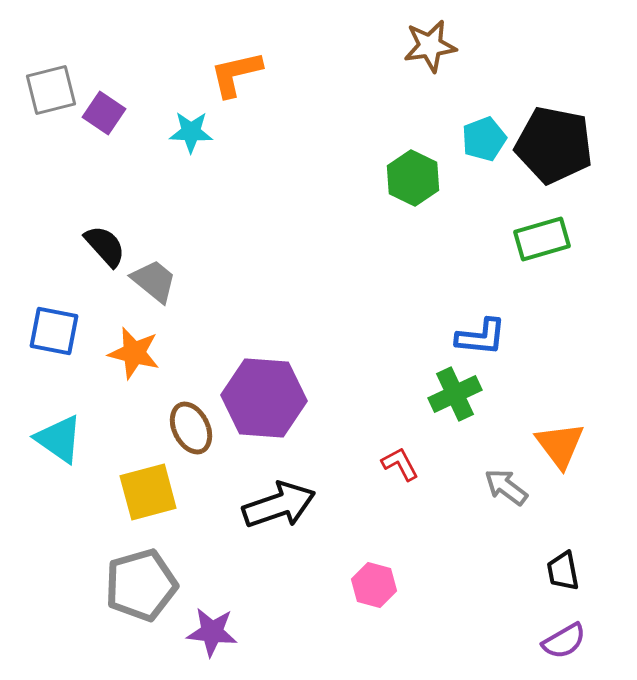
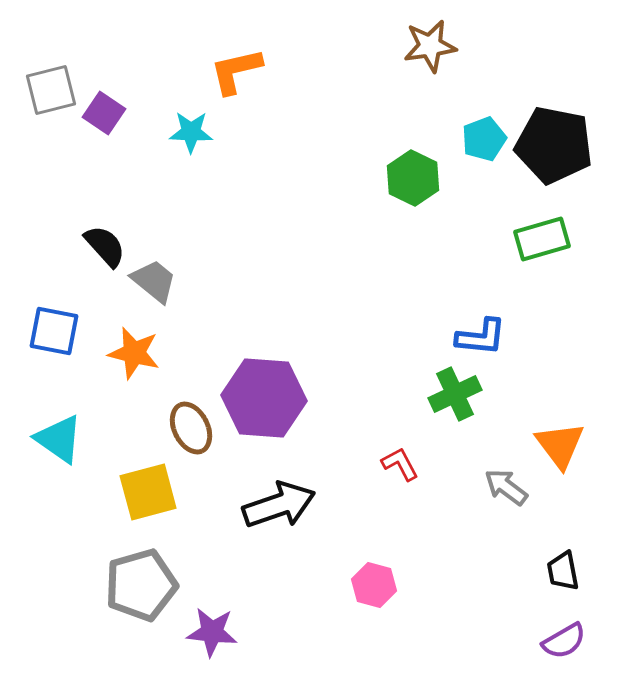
orange L-shape: moved 3 px up
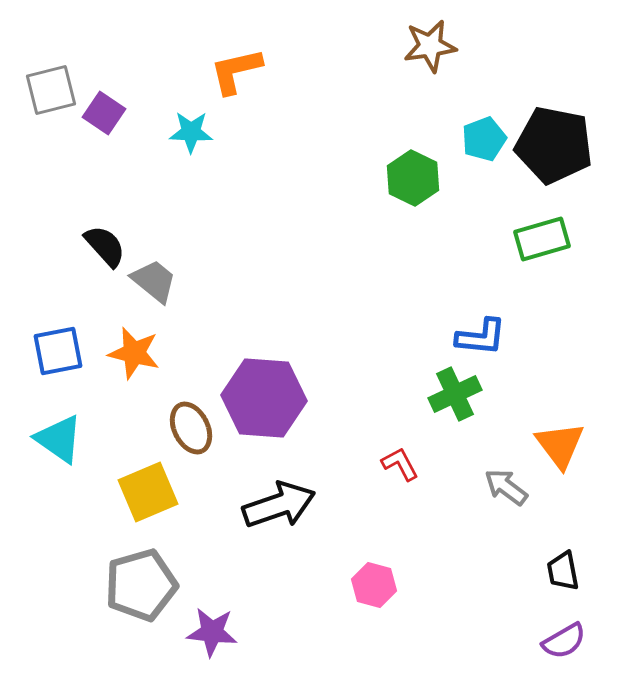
blue square: moved 4 px right, 20 px down; rotated 22 degrees counterclockwise
yellow square: rotated 8 degrees counterclockwise
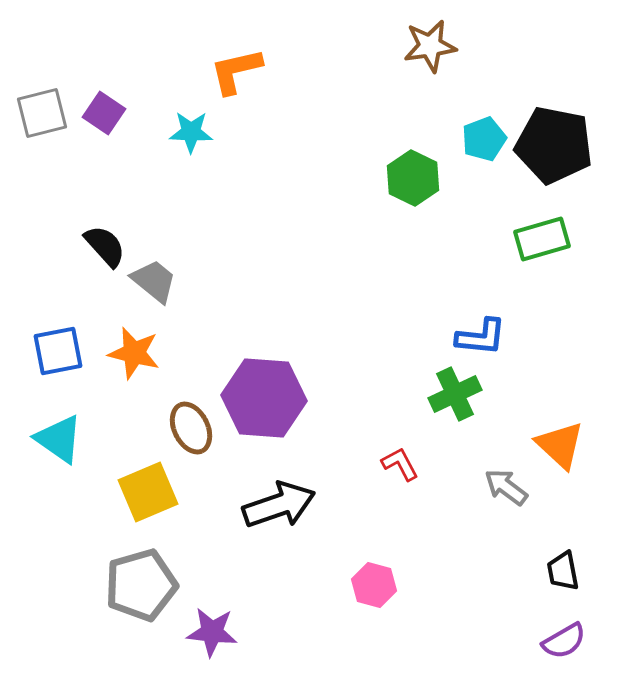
gray square: moved 9 px left, 23 px down
orange triangle: rotated 10 degrees counterclockwise
